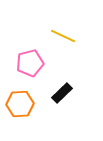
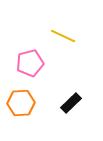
black rectangle: moved 9 px right, 10 px down
orange hexagon: moved 1 px right, 1 px up
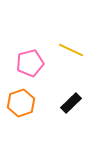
yellow line: moved 8 px right, 14 px down
orange hexagon: rotated 16 degrees counterclockwise
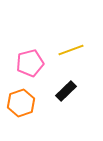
yellow line: rotated 45 degrees counterclockwise
black rectangle: moved 5 px left, 12 px up
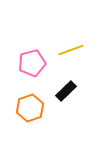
pink pentagon: moved 2 px right
orange hexagon: moved 9 px right, 5 px down
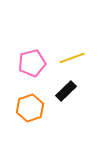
yellow line: moved 1 px right, 8 px down
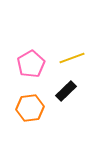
pink pentagon: moved 1 px left, 1 px down; rotated 16 degrees counterclockwise
orange hexagon: rotated 12 degrees clockwise
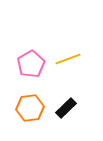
yellow line: moved 4 px left, 1 px down
black rectangle: moved 17 px down
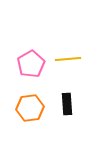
yellow line: rotated 15 degrees clockwise
black rectangle: moved 1 px right, 4 px up; rotated 50 degrees counterclockwise
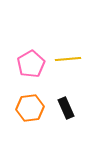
black rectangle: moved 1 px left, 4 px down; rotated 20 degrees counterclockwise
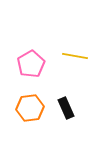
yellow line: moved 7 px right, 3 px up; rotated 15 degrees clockwise
